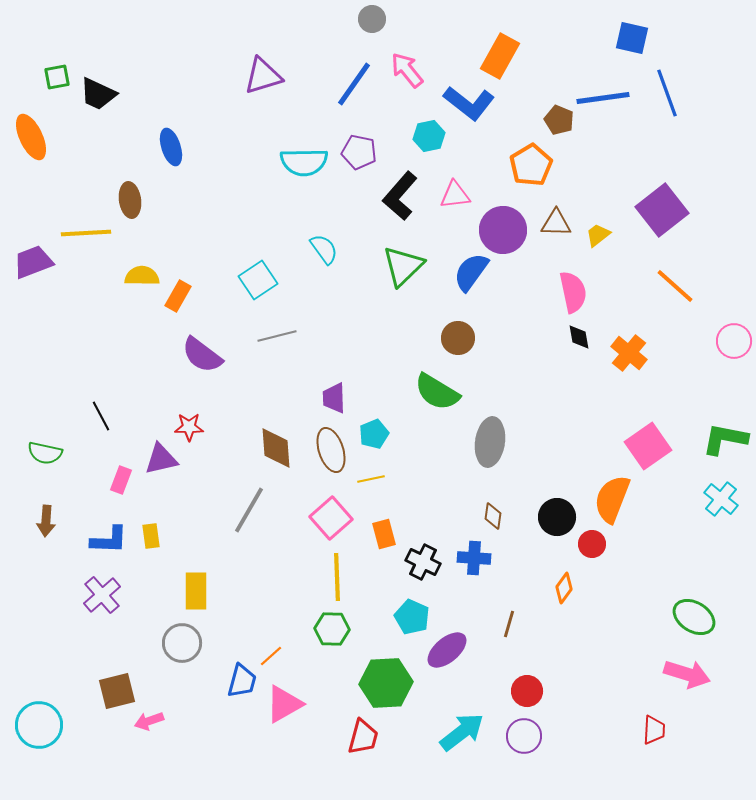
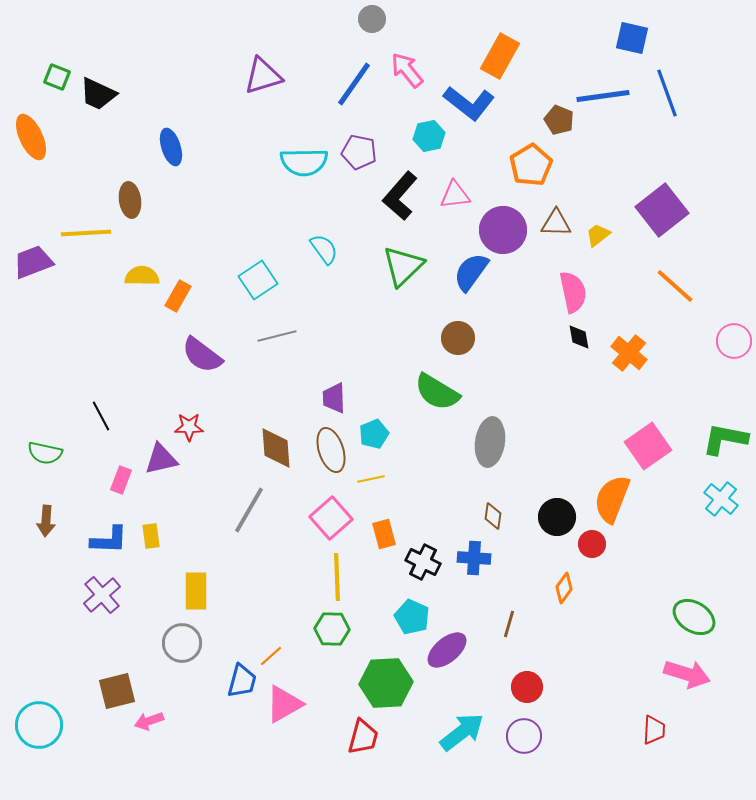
green square at (57, 77): rotated 32 degrees clockwise
blue line at (603, 98): moved 2 px up
red circle at (527, 691): moved 4 px up
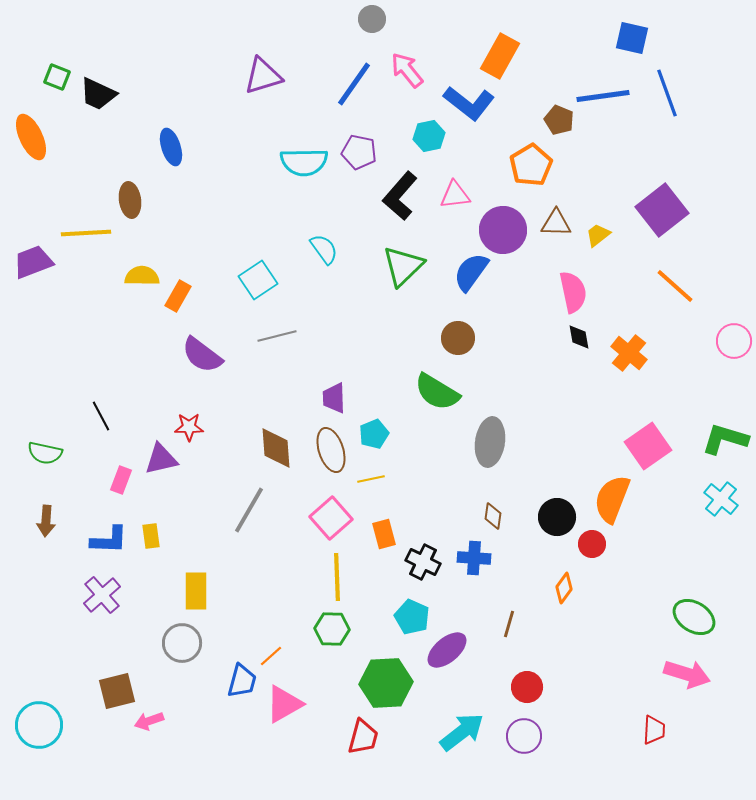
green L-shape at (725, 439): rotated 6 degrees clockwise
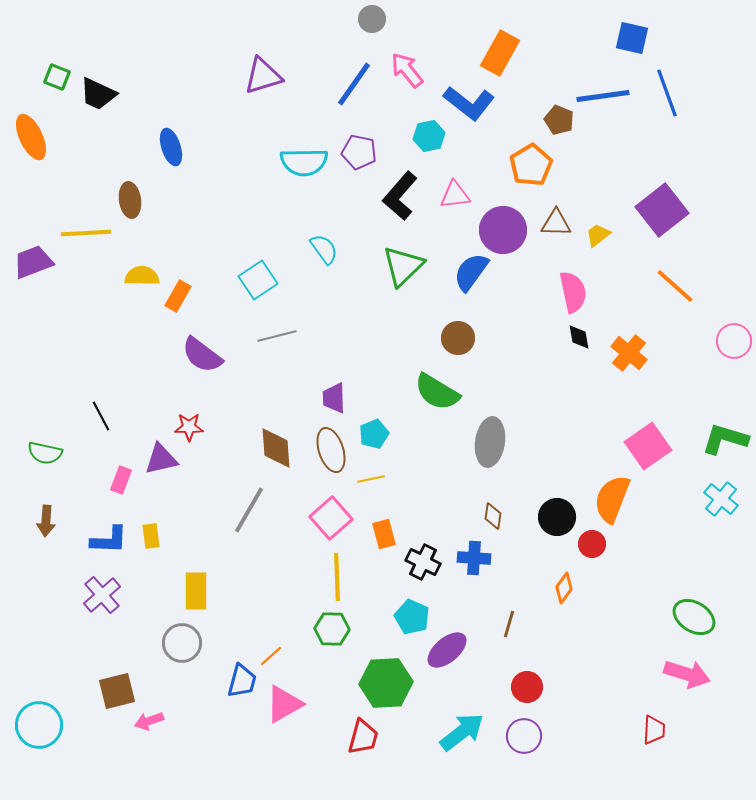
orange rectangle at (500, 56): moved 3 px up
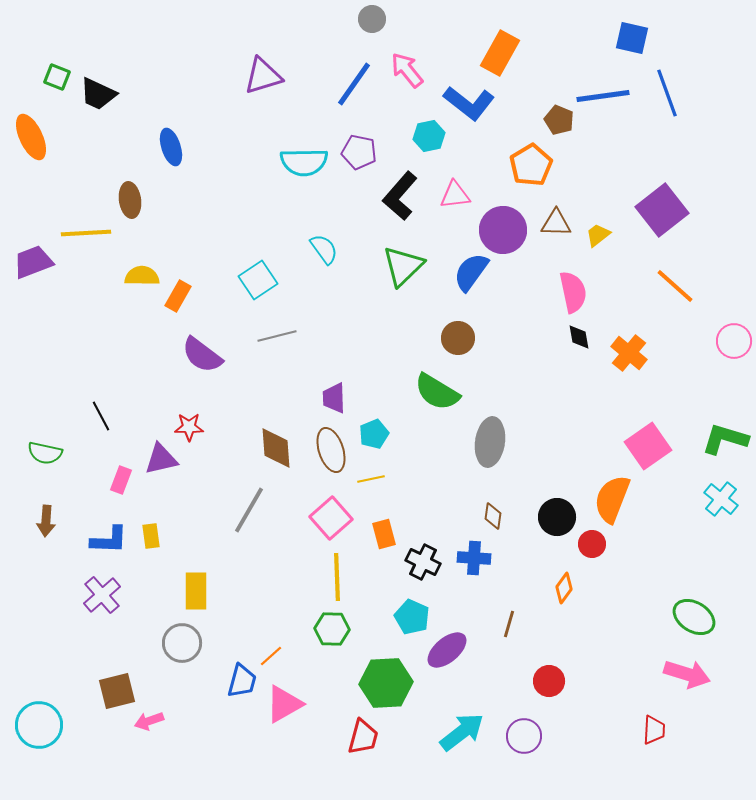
red circle at (527, 687): moved 22 px right, 6 px up
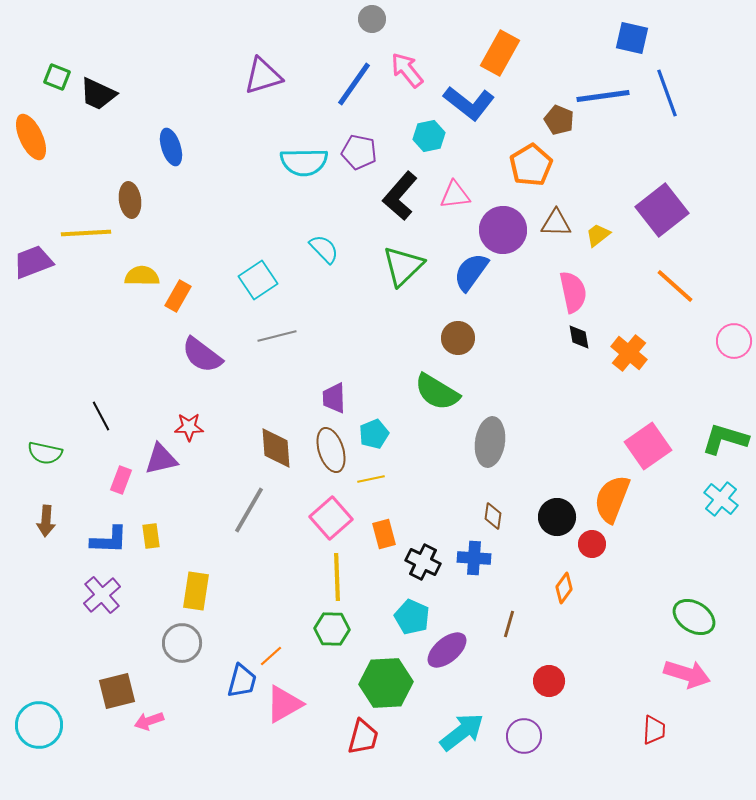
cyan semicircle at (324, 249): rotated 8 degrees counterclockwise
yellow rectangle at (196, 591): rotated 9 degrees clockwise
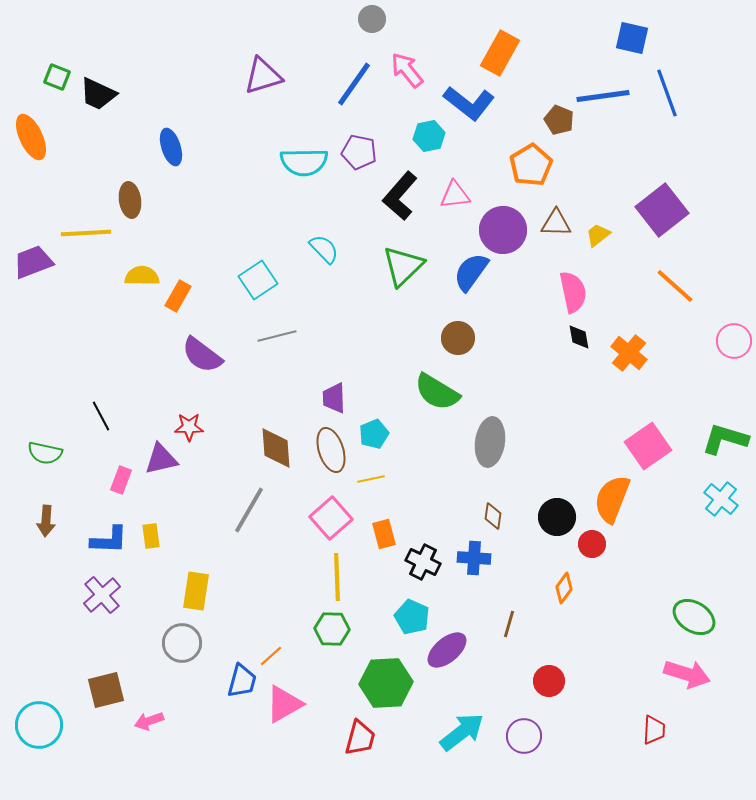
brown square at (117, 691): moved 11 px left, 1 px up
red trapezoid at (363, 737): moved 3 px left, 1 px down
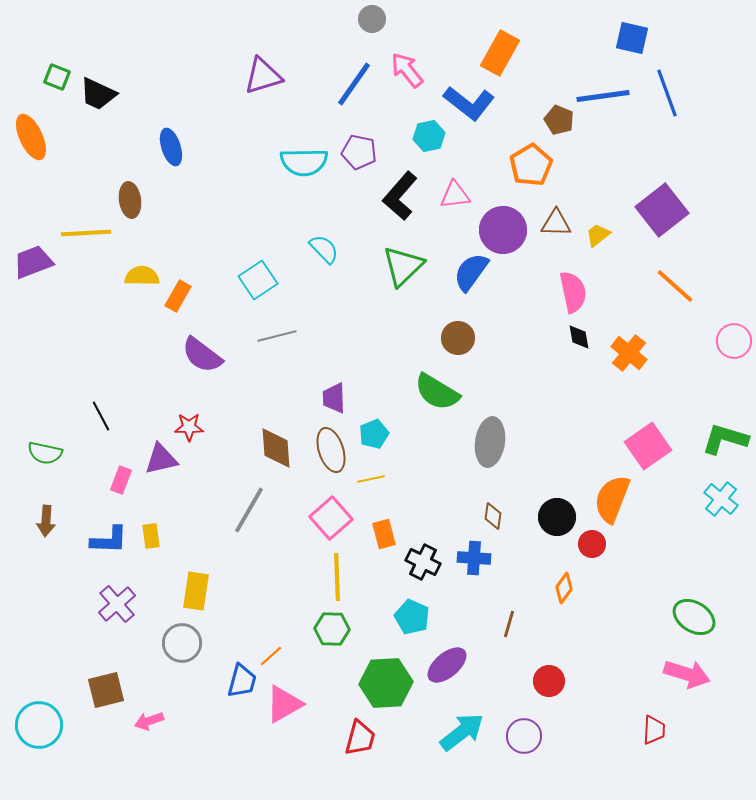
purple cross at (102, 595): moved 15 px right, 9 px down
purple ellipse at (447, 650): moved 15 px down
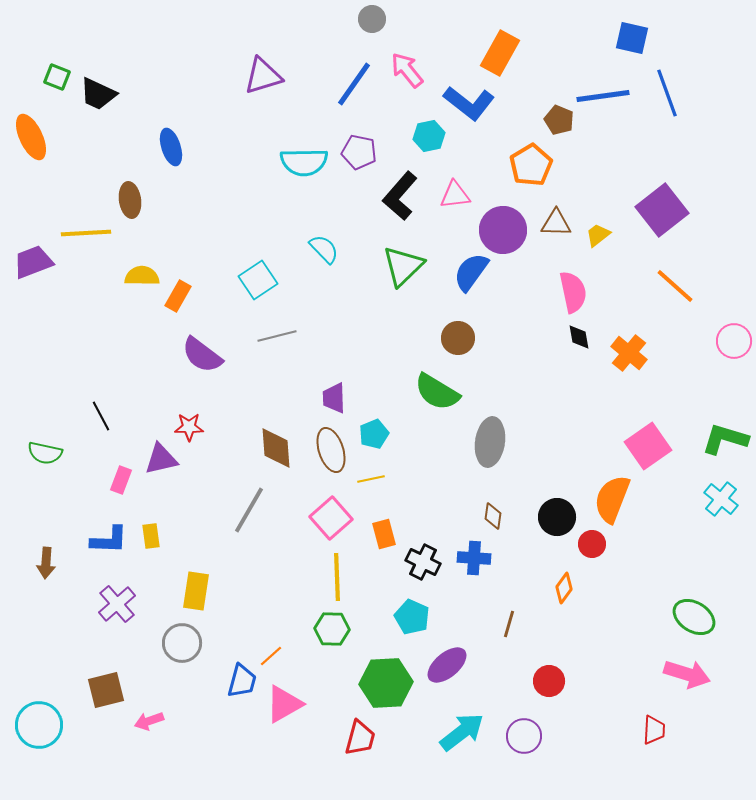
brown arrow at (46, 521): moved 42 px down
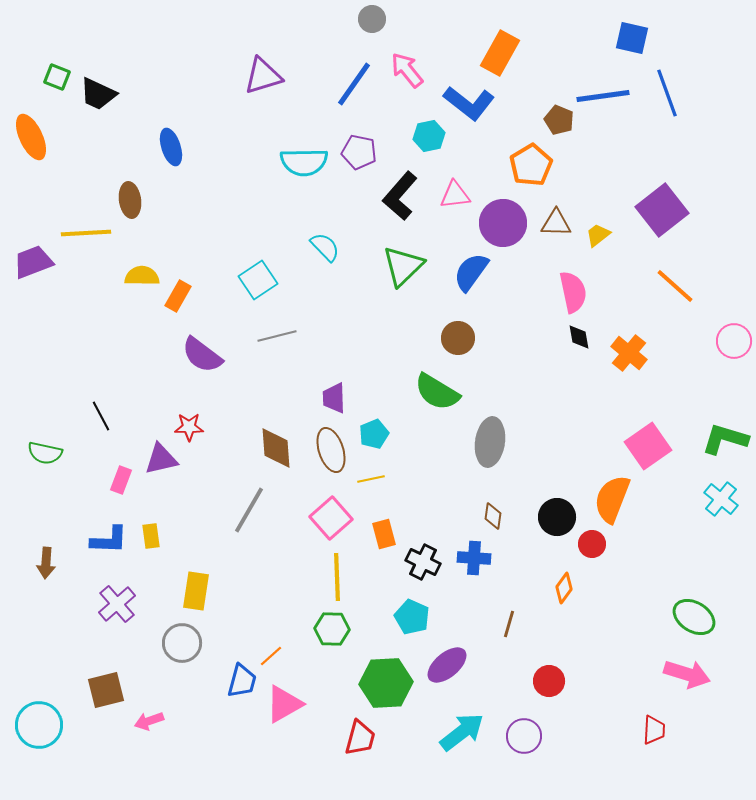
purple circle at (503, 230): moved 7 px up
cyan semicircle at (324, 249): moved 1 px right, 2 px up
